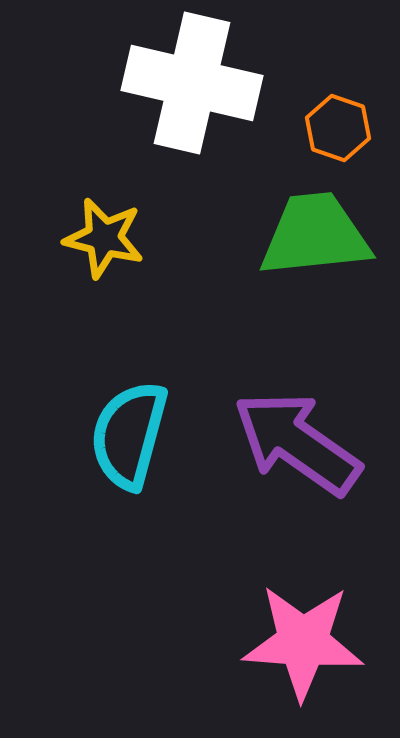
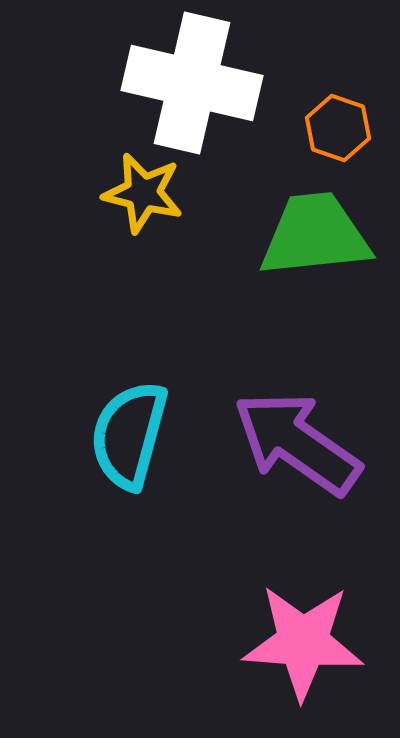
yellow star: moved 39 px right, 45 px up
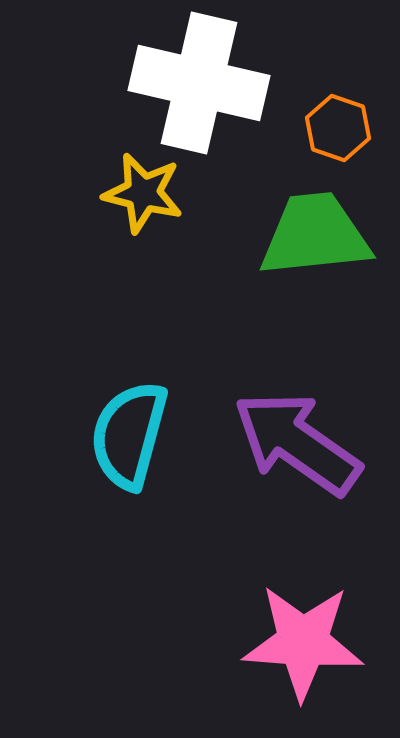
white cross: moved 7 px right
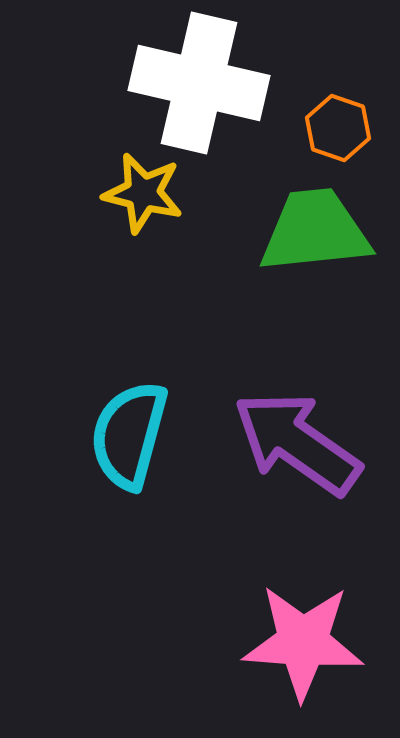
green trapezoid: moved 4 px up
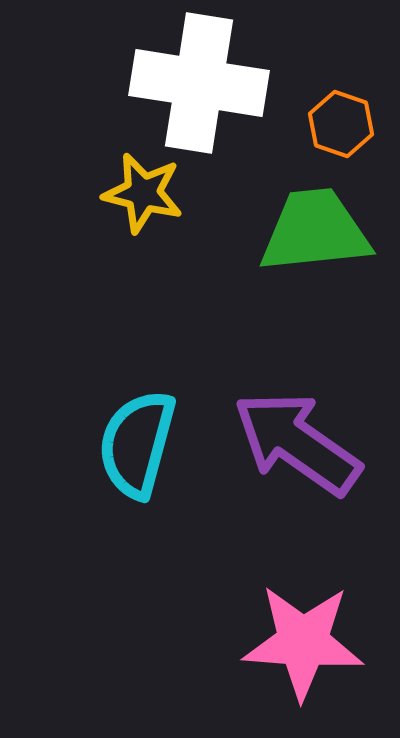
white cross: rotated 4 degrees counterclockwise
orange hexagon: moved 3 px right, 4 px up
cyan semicircle: moved 8 px right, 9 px down
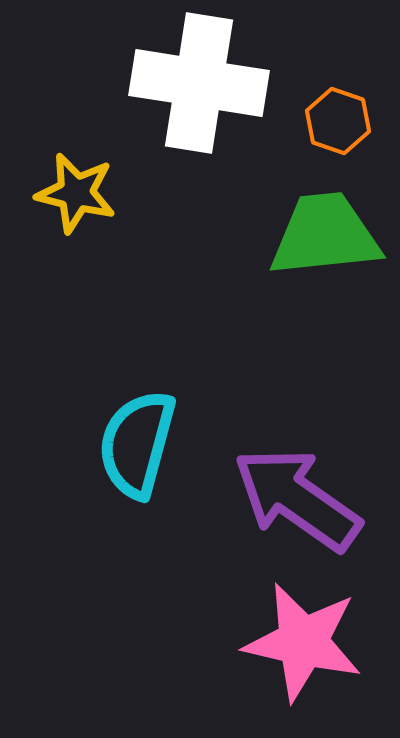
orange hexagon: moved 3 px left, 3 px up
yellow star: moved 67 px left
green trapezoid: moved 10 px right, 4 px down
purple arrow: moved 56 px down
pink star: rotated 9 degrees clockwise
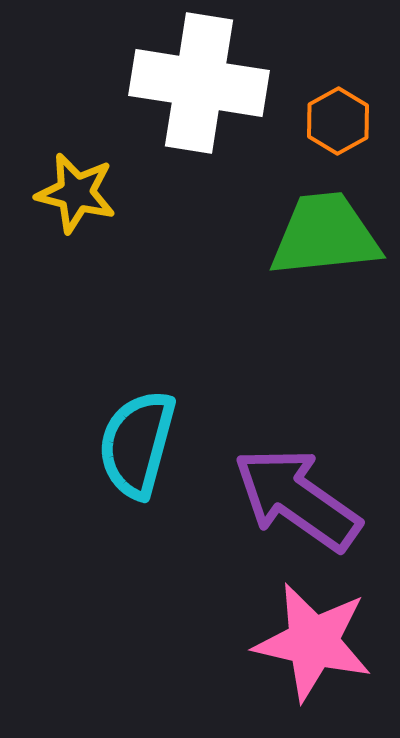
orange hexagon: rotated 12 degrees clockwise
pink star: moved 10 px right
